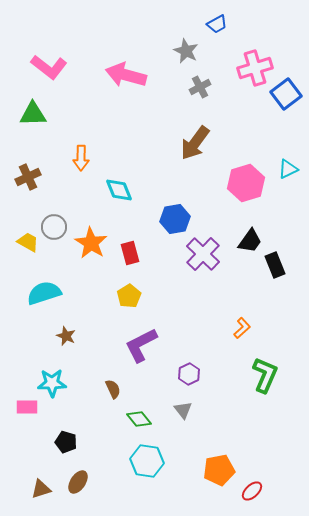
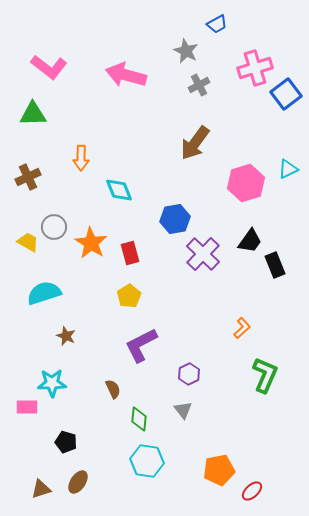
gray cross: moved 1 px left, 2 px up
green diamond: rotated 45 degrees clockwise
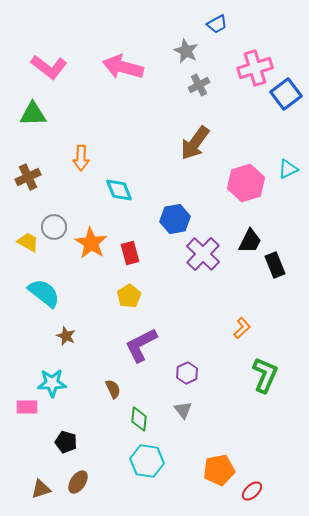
pink arrow: moved 3 px left, 8 px up
black trapezoid: rotated 8 degrees counterclockwise
cyan semicircle: rotated 56 degrees clockwise
purple hexagon: moved 2 px left, 1 px up
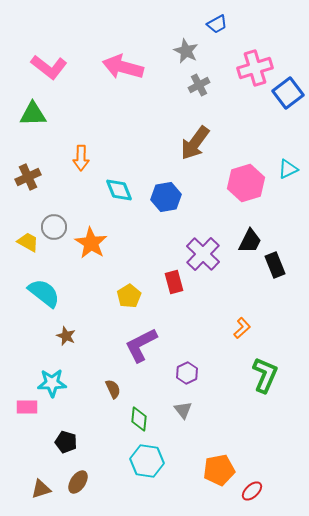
blue square: moved 2 px right, 1 px up
blue hexagon: moved 9 px left, 22 px up
red rectangle: moved 44 px right, 29 px down
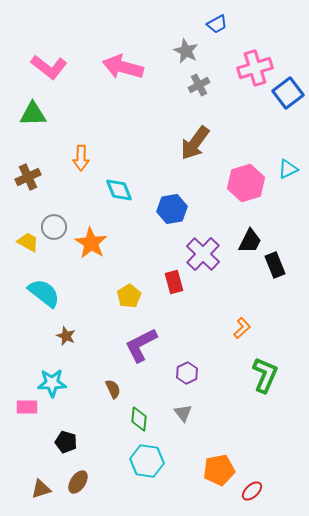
blue hexagon: moved 6 px right, 12 px down
gray triangle: moved 3 px down
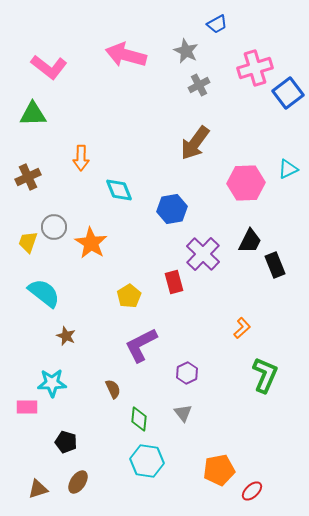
pink arrow: moved 3 px right, 12 px up
pink hexagon: rotated 15 degrees clockwise
yellow trapezoid: rotated 100 degrees counterclockwise
brown triangle: moved 3 px left
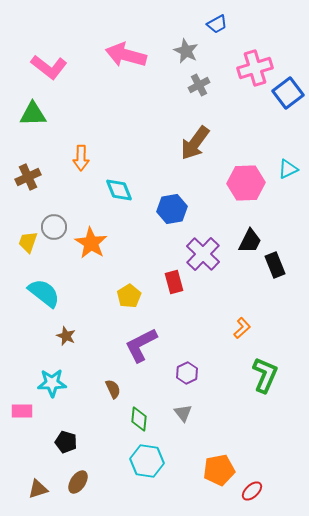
pink rectangle: moved 5 px left, 4 px down
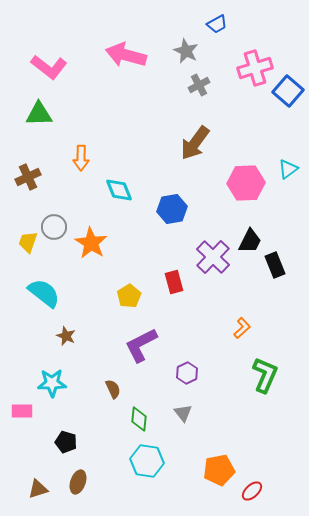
blue square: moved 2 px up; rotated 12 degrees counterclockwise
green triangle: moved 6 px right
cyan triangle: rotated 10 degrees counterclockwise
purple cross: moved 10 px right, 3 px down
brown ellipse: rotated 15 degrees counterclockwise
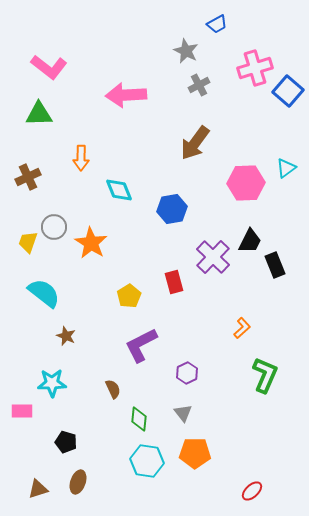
pink arrow: moved 40 px down; rotated 18 degrees counterclockwise
cyan triangle: moved 2 px left, 1 px up
orange pentagon: moved 24 px left, 17 px up; rotated 12 degrees clockwise
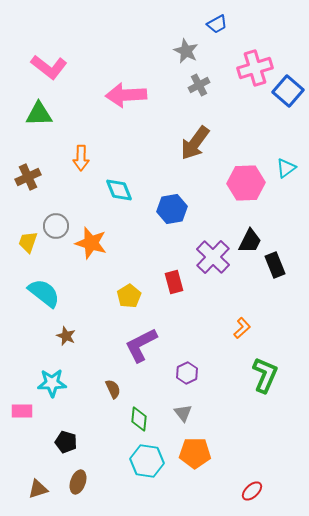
gray circle: moved 2 px right, 1 px up
orange star: rotated 16 degrees counterclockwise
